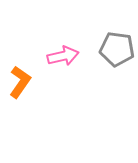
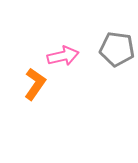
orange L-shape: moved 15 px right, 2 px down
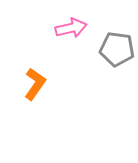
pink arrow: moved 8 px right, 28 px up
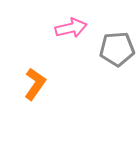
gray pentagon: rotated 12 degrees counterclockwise
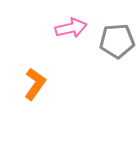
gray pentagon: moved 8 px up
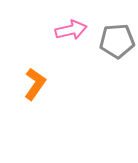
pink arrow: moved 2 px down
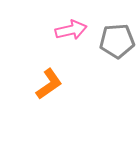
orange L-shape: moved 14 px right; rotated 20 degrees clockwise
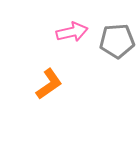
pink arrow: moved 1 px right, 2 px down
